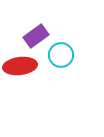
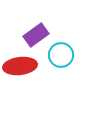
purple rectangle: moved 1 px up
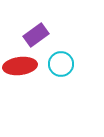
cyan circle: moved 9 px down
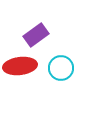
cyan circle: moved 4 px down
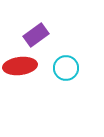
cyan circle: moved 5 px right
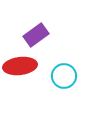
cyan circle: moved 2 px left, 8 px down
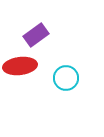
cyan circle: moved 2 px right, 2 px down
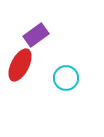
red ellipse: moved 1 px up; rotated 56 degrees counterclockwise
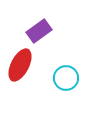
purple rectangle: moved 3 px right, 4 px up
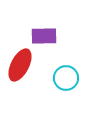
purple rectangle: moved 5 px right, 5 px down; rotated 35 degrees clockwise
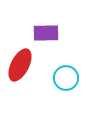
purple rectangle: moved 2 px right, 3 px up
